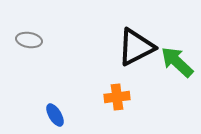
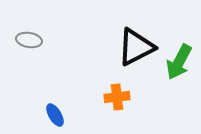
green arrow: moved 2 px right; rotated 105 degrees counterclockwise
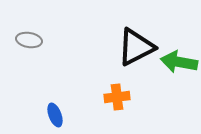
green arrow: rotated 72 degrees clockwise
blue ellipse: rotated 10 degrees clockwise
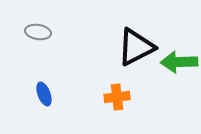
gray ellipse: moved 9 px right, 8 px up
green arrow: rotated 12 degrees counterclockwise
blue ellipse: moved 11 px left, 21 px up
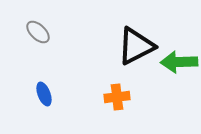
gray ellipse: rotated 35 degrees clockwise
black triangle: moved 1 px up
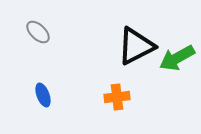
green arrow: moved 2 px left, 4 px up; rotated 27 degrees counterclockwise
blue ellipse: moved 1 px left, 1 px down
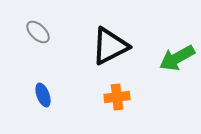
black triangle: moved 26 px left
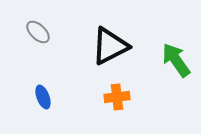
green arrow: moved 1 px left, 2 px down; rotated 84 degrees clockwise
blue ellipse: moved 2 px down
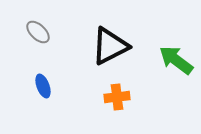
green arrow: rotated 18 degrees counterclockwise
blue ellipse: moved 11 px up
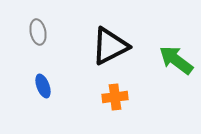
gray ellipse: rotated 35 degrees clockwise
orange cross: moved 2 px left
